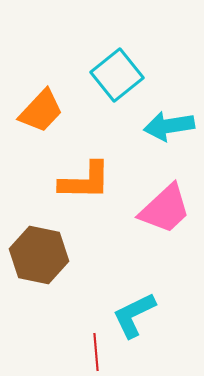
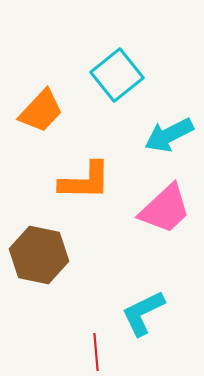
cyan arrow: moved 9 px down; rotated 18 degrees counterclockwise
cyan L-shape: moved 9 px right, 2 px up
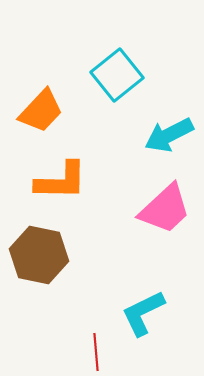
orange L-shape: moved 24 px left
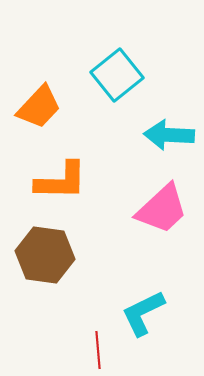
orange trapezoid: moved 2 px left, 4 px up
cyan arrow: rotated 30 degrees clockwise
pink trapezoid: moved 3 px left
brown hexagon: moved 6 px right; rotated 4 degrees counterclockwise
red line: moved 2 px right, 2 px up
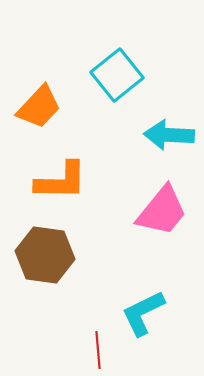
pink trapezoid: moved 2 px down; rotated 8 degrees counterclockwise
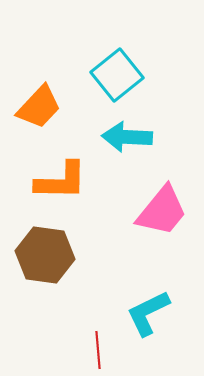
cyan arrow: moved 42 px left, 2 px down
cyan L-shape: moved 5 px right
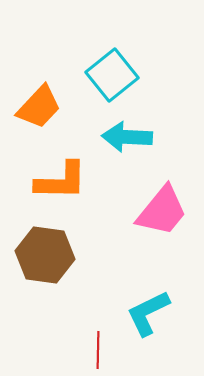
cyan square: moved 5 px left
red line: rotated 6 degrees clockwise
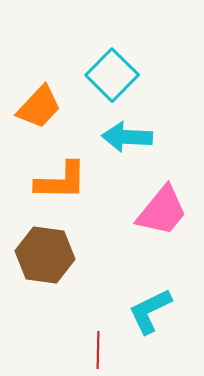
cyan square: rotated 6 degrees counterclockwise
cyan L-shape: moved 2 px right, 2 px up
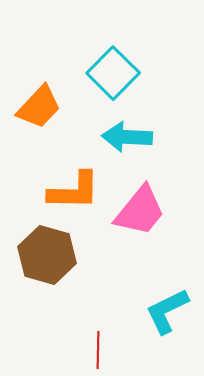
cyan square: moved 1 px right, 2 px up
orange L-shape: moved 13 px right, 10 px down
pink trapezoid: moved 22 px left
brown hexagon: moved 2 px right; rotated 8 degrees clockwise
cyan L-shape: moved 17 px right
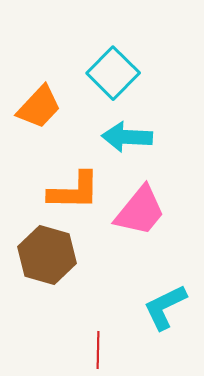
cyan L-shape: moved 2 px left, 4 px up
